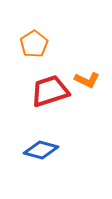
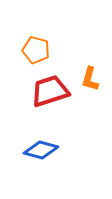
orange pentagon: moved 2 px right, 6 px down; rotated 24 degrees counterclockwise
orange L-shape: moved 3 px right, 1 px up; rotated 80 degrees clockwise
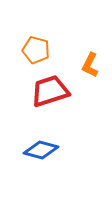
orange L-shape: moved 14 px up; rotated 10 degrees clockwise
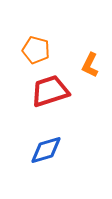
blue diamond: moved 5 px right; rotated 32 degrees counterclockwise
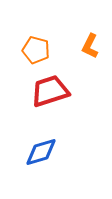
orange L-shape: moved 19 px up
blue diamond: moved 5 px left, 2 px down
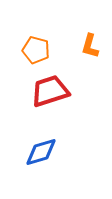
orange L-shape: rotated 10 degrees counterclockwise
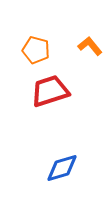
orange L-shape: rotated 125 degrees clockwise
blue diamond: moved 21 px right, 16 px down
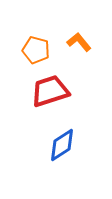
orange L-shape: moved 11 px left, 4 px up
blue diamond: moved 23 px up; rotated 16 degrees counterclockwise
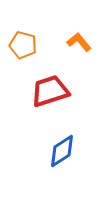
orange pentagon: moved 13 px left, 5 px up
blue diamond: moved 6 px down
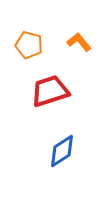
orange pentagon: moved 6 px right
